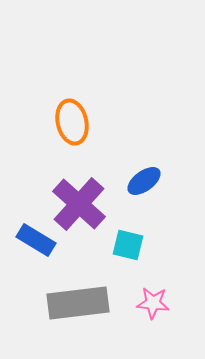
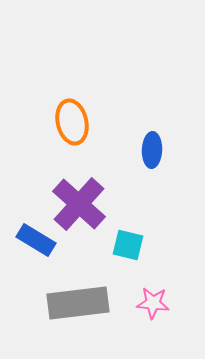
blue ellipse: moved 8 px right, 31 px up; rotated 52 degrees counterclockwise
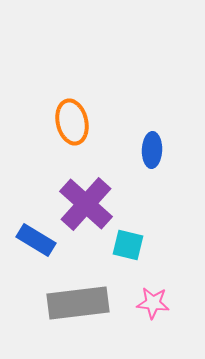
purple cross: moved 7 px right
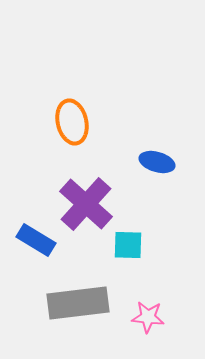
blue ellipse: moved 5 px right, 12 px down; rotated 76 degrees counterclockwise
cyan square: rotated 12 degrees counterclockwise
pink star: moved 5 px left, 14 px down
